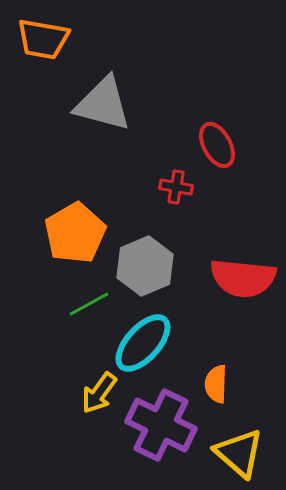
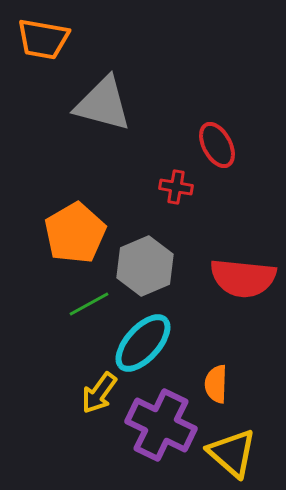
yellow triangle: moved 7 px left
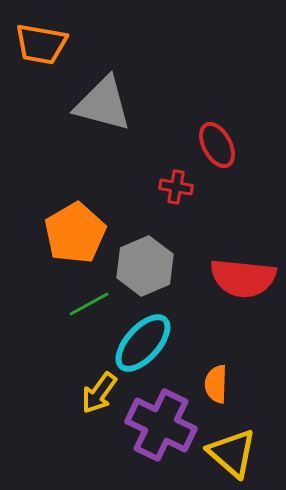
orange trapezoid: moved 2 px left, 5 px down
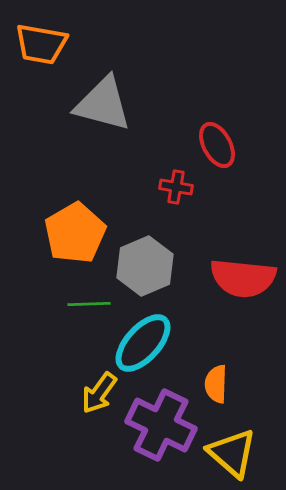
green line: rotated 27 degrees clockwise
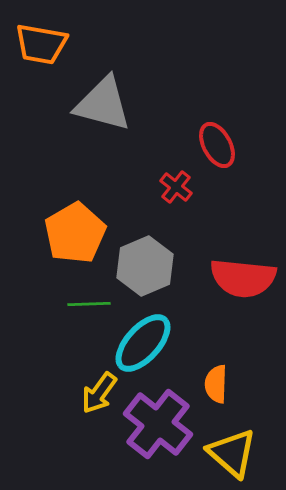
red cross: rotated 28 degrees clockwise
purple cross: moved 3 px left, 1 px up; rotated 12 degrees clockwise
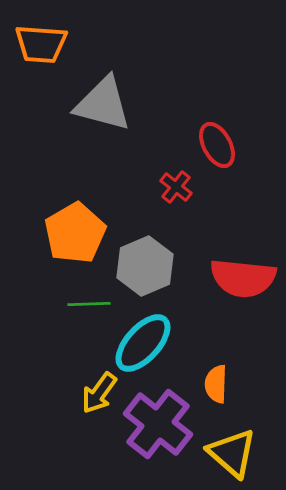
orange trapezoid: rotated 6 degrees counterclockwise
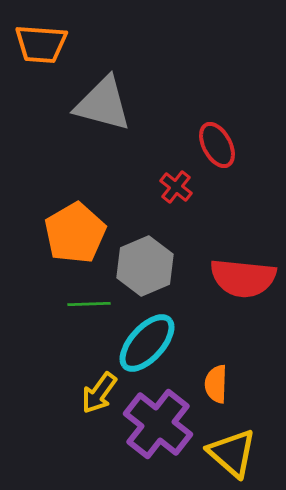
cyan ellipse: moved 4 px right
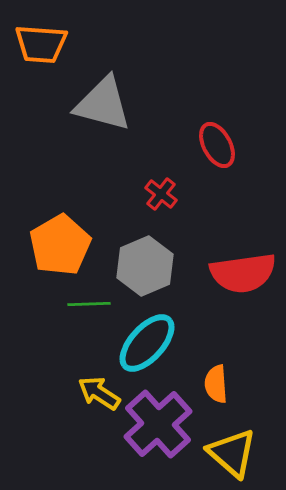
red cross: moved 15 px left, 7 px down
orange pentagon: moved 15 px left, 12 px down
red semicircle: moved 5 px up; rotated 14 degrees counterclockwise
orange semicircle: rotated 6 degrees counterclockwise
yellow arrow: rotated 87 degrees clockwise
purple cross: rotated 10 degrees clockwise
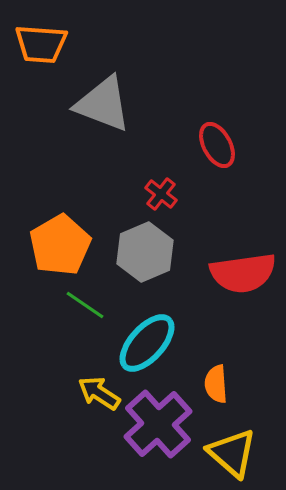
gray triangle: rotated 6 degrees clockwise
gray hexagon: moved 14 px up
green line: moved 4 px left, 1 px down; rotated 36 degrees clockwise
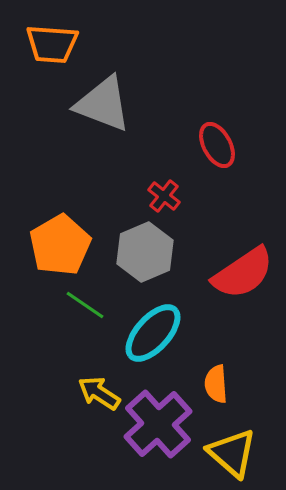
orange trapezoid: moved 11 px right
red cross: moved 3 px right, 2 px down
red semicircle: rotated 26 degrees counterclockwise
cyan ellipse: moved 6 px right, 10 px up
